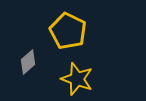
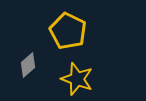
gray diamond: moved 3 px down
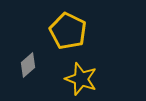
yellow star: moved 4 px right
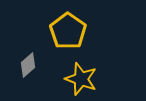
yellow pentagon: rotated 9 degrees clockwise
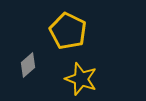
yellow pentagon: rotated 9 degrees counterclockwise
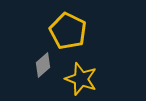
gray diamond: moved 15 px right
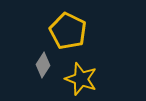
gray diamond: rotated 15 degrees counterclockwise
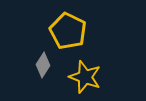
yellow star: moved 4 px right, 2 px up
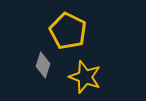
gray diamond: rotated 15 degrees counterclockwise
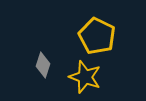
yellow pentagon: moved 29 px right, 5 px down
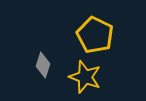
yellow pentagon: moved 2 px left, 1 px up
